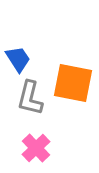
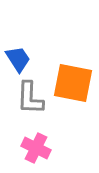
gray L-shape: rotated 12 degrees counterclockwise
pink cross: rotated 20 degrees counterclockwise
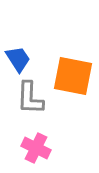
orange square: moved 7 px up
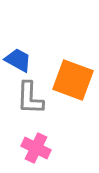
blue trapezoid: moved 1 px down; rotated 28 degrees counterclockwise
orange square: moved 4 px down; rotated 9 degrees clockwise
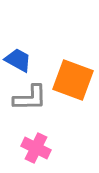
gray L-shape: rotated 93 degrees counterclockwise
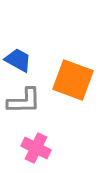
gray L-shape: moved 6 px left, 3 px down
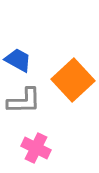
orange square: rotated 27 degrees clockwise
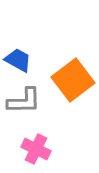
orange square: rotated 6 degrees clockwise
pink cross: moved 1 px down
